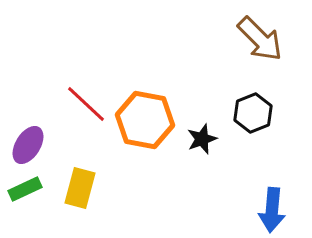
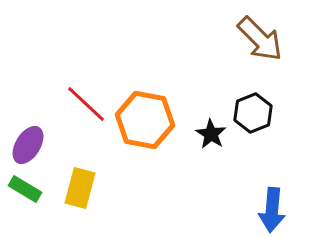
black star: moved 9 px right, 5 px up; rotated 20 degrees counterclockwise
green rectangle: rotated 56 degrees clockwise
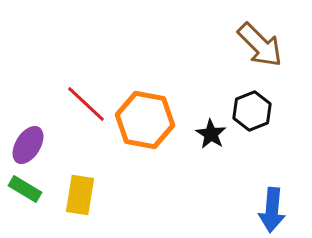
brown arrow: moved 6 px down
black hexagon: moved 1 px left, 2 px up
yellow rectangle: moved 7 px down; rotated 6 degrees counterclockwise
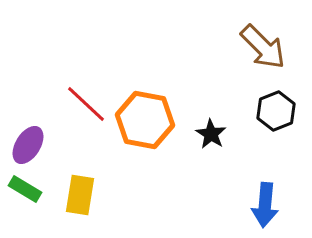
brown arrow: moved 3 px right, 2 px down
black hexagon: moved 24 px right
blue arrow: moved 7 px left, 5 px up
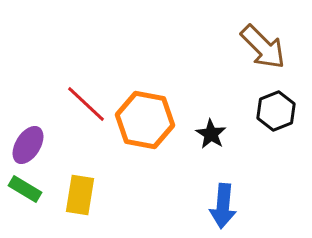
blue arrow: moved 42 px left, 1 px down
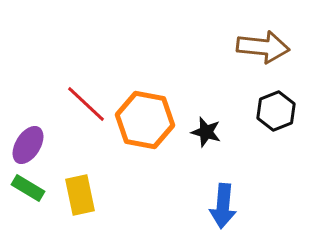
brown arrow: rotated 39 degrees counterclockwise
black star: moved 5 px left, 2 px up; rotated 16 degrees counterclockwise
green rectangle: moved 3 px right, 1 px up
yellow rectangle: rotated 21 degrees counterclockwise
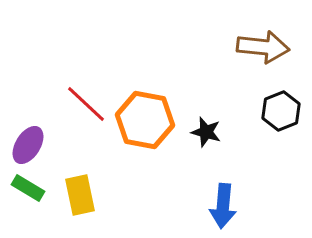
black hexagon: moved 5 px right
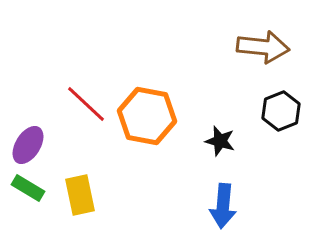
orange hexagon: moved 2 px right, 4 px up
black star: moved 14 px right, 9 px down
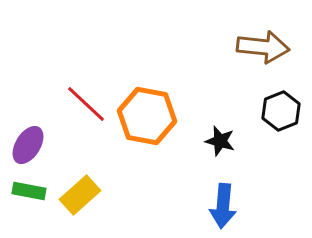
green rectangle: moved 1 px right, 3 px down; rotated 20 degrees counterclockwise
yellow rectangle: rotated 60 degrees clockwise
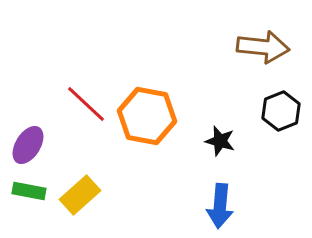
blue arrow: moved 3 px left
